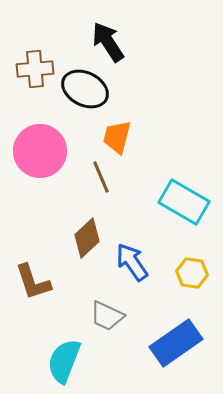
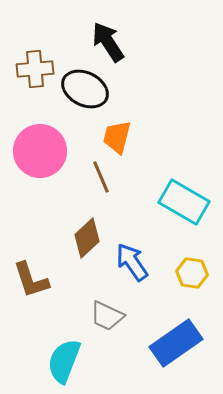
brown L-shape: moved 2 px left, 2 px up
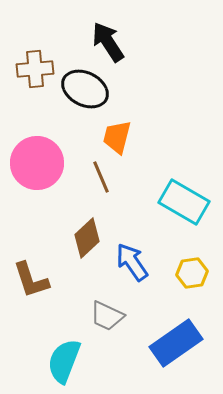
pink circle: moved 3 px left, 12 px down
yellow hexagon: rotated 16 degrees counterclockwise
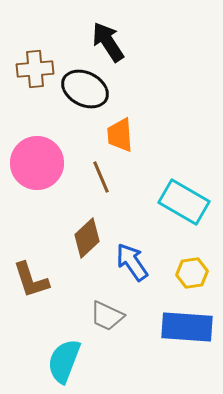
orange trapezoid: moved 3 px right, 2 px up; rotated 18 degrees counterclockwise
blue rectangle: moved 11 px right, 16 px up; rotated 39 degrees clockwise
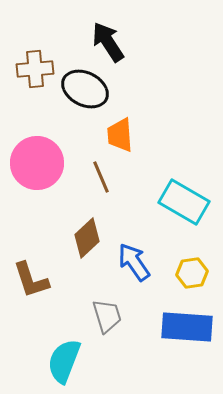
blue arrow: moved 2 px right
gray trapezoid: rotated 132 degrees counterclockwise
